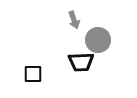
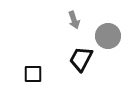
gray circle: moved 10 px right, 4 px up
black trapezoid: moved 3 px up; rotated 120 degrees clockwise
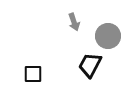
gray arrow: moved 2 px down
black trapezoid: moved 9 px right, 6 px down
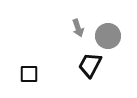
gray arrow: moved 4 px right, 6 px down
black square: moved 4 px left
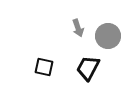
black trapezoid: moved 2 px left, 3 px down
black square: moved 15 px right, 7 px up; rotated 12 degrees clockwise
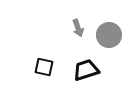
gray circle: moved 1 px right, 1 px up
black trapezoid: moved 2 px left, 2 px down; rotated 44 degrees clockwise
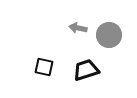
gray arrow: rotated 120 degrees clockwise
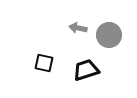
black square: moved 4 px up
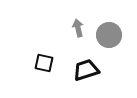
gray arrow: rotated 66 degrees clockwise
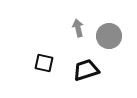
gray circle: moved 1 px down
